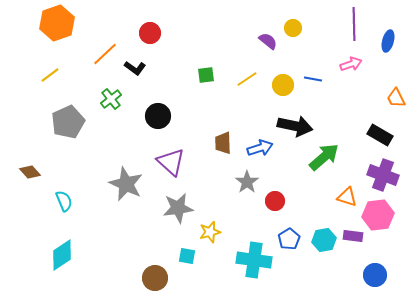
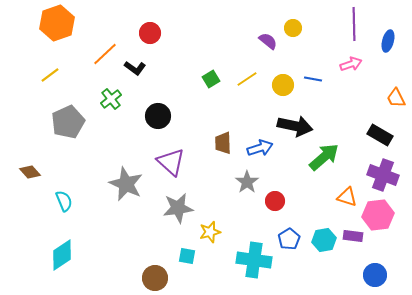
green square at (206, 75): moved 5 px right, 4 px down; rotated 24 degrees counterclockwise
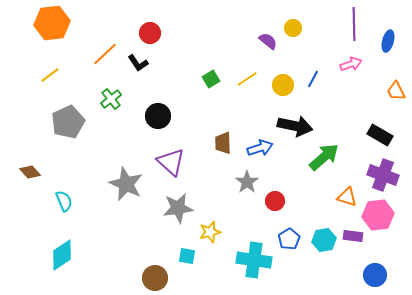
orange hexagon at (57, 23): moved 5 px left; rotated 12 degrees clockwise
black L-shape at (135, 68): moved 3 px right, 5 px up; rotated 20 degrees clockwise
blue line at (313, 79): rotated 72 degrees counterclockwise
orange trapezoid at (396, 98): moved 7 px up
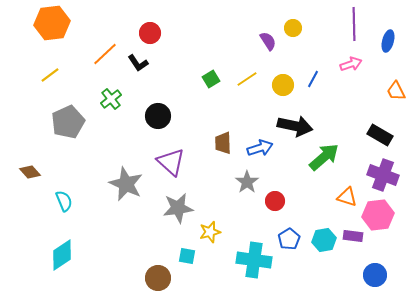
purple semicircle at (268, 41): rotated 18 degrees clockwise
brown circle at (155, 278): moved 3 px right
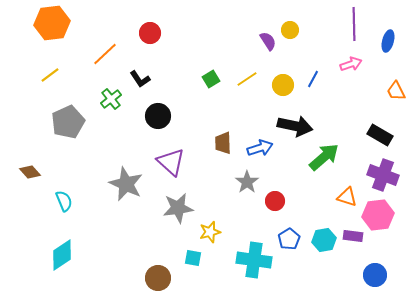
yellow circle at (293, 28): moved 3 px left, 2 px down
black L-shape at (138, 63): moved 2 px right, 16 px down
cyan square at (187, 256): moved 6 px right, 2 px down
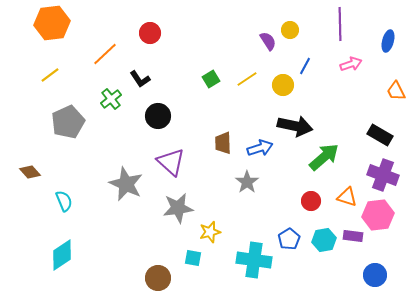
purple line at (354, 24): moved 14 px left
blue line at (313, 79): moved 8 px left, 13 px up
red circle at (275, 201): moved 36 px right
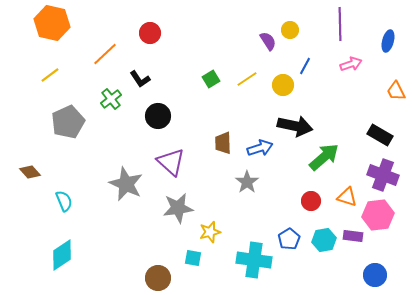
orange hexagon at (52, 23): rotated 20 degrees clockwise
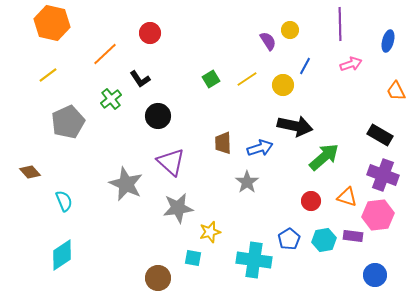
yellow line at (50, 75): moved 2 px left
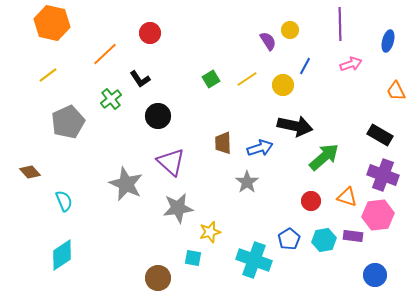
cyan cross at (254, 260): rotated 12 degrees clockwise
